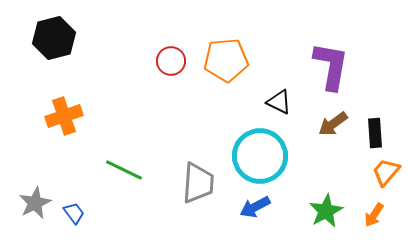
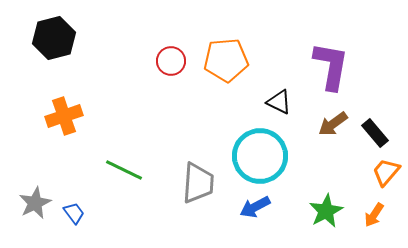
black rectangle: rotated 36 degrees counterclockwise
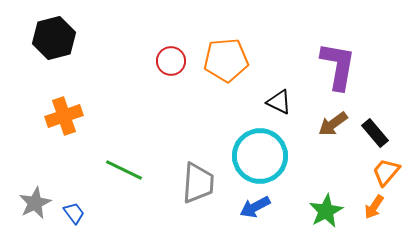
purple L-shape: moved 7 px right
orange arrow: moved 8 px up
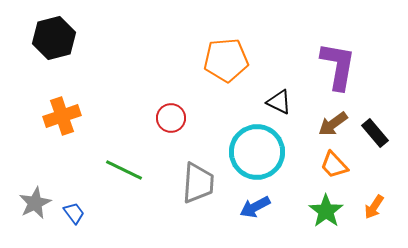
red circle: moved 57 px down
orange cross: moved 2 px left
cyan circle: moved 3 px left, 4 px up
orange trapezoid: moved 52 px left, 7 px up; rotated 84 degrees counterclockwise
green star: rotated 8 degrees counterclockwise
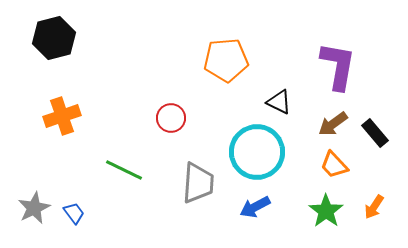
gray star: moved 1 px left, 5 px down
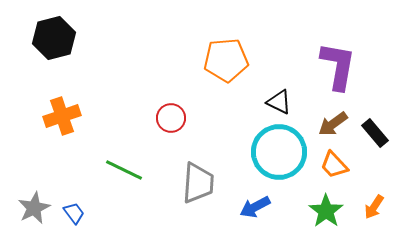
cyan circle: moved 22 px right
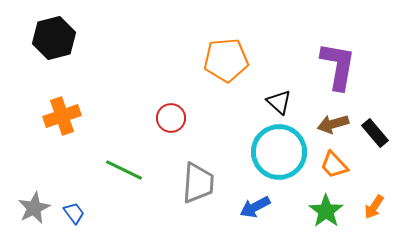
black triangle: rotated 16 degrees clockwise
brown arrow: rotated 20 degrees clockwise
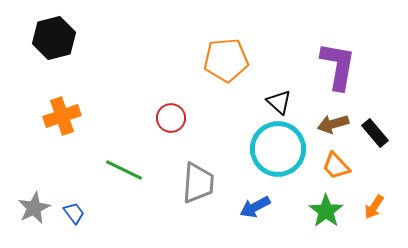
cyan circle: moved 1 px left, 3 px up
orange trapezoid: moved 2 px right, 1 px down
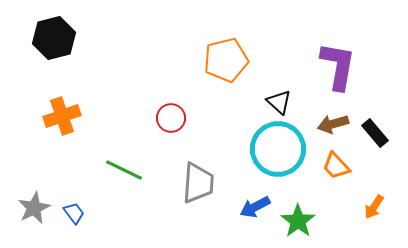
orange pentagon: rotated 9 degrees counterclockwise
green star: moved 28 px left, 10 px down
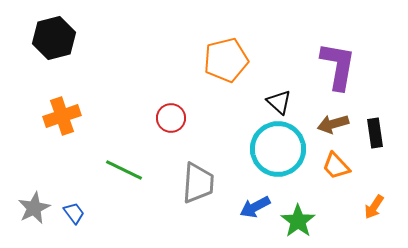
black rectangle: rotated 32 degrees clockwise
